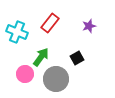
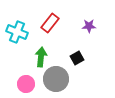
purple star: rotated 16 degrees clockwise
green arrow: rotated 30 degrees counterclockwise
pink circle: moved 1 px right, 10 px down
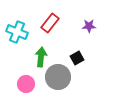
gray circle: moved 2 px right, 2 px up
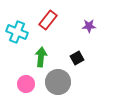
red rectangle: moved 2 px left, 3 px up
gray circle: moved 5 px down
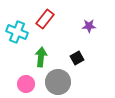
red rectangle: moved 3 px left, 1 px up
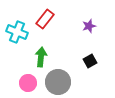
purple star: rotated 16 degrees counterclockwise
black square: moved 13 px right, 3 px down
pink circle: moved 2 px right, 1 px up
